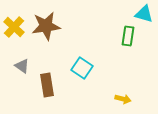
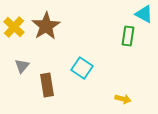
cyan triangle: rotated 12 degrees clockwise
brown star: rotated 24 degrees counterclockwise
gray triangle: rotated 35 degrees clockwise
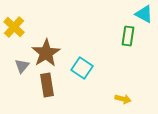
brown star: moved 27 px down
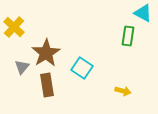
cyan triangle: moved 1 px left, 1 px up
gray triangle: moved 1 px down
yellow arrow: moved 8 px up
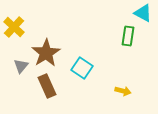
gray triangle: moved 1 px left, 1 px up
brown rectangle: moved 1 px down; rotated 15 degrees counterclockwise
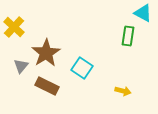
brown rectangle: rotated 40 degrees counterclockwise
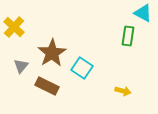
brown star: moved 6 px right
